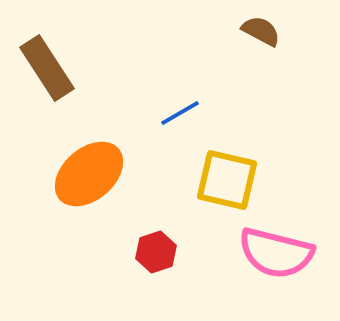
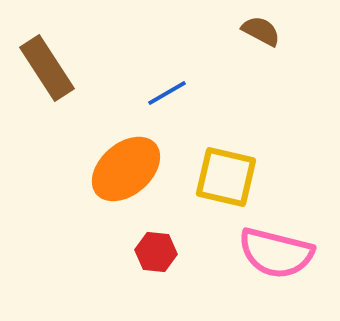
blue line: moved 13 px left, 20 px up
orange ellipse: moved 37 px right, 5 px up
yellow square: moved 1 px left, 3 px up
red hexagon: rotated 24 degrees clockwise
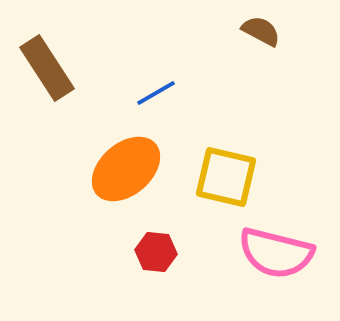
blue line: moved 11 px left
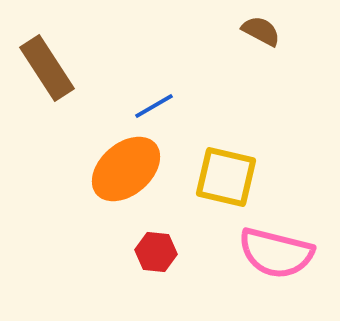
blue line: moved 2 px left, 13 px down
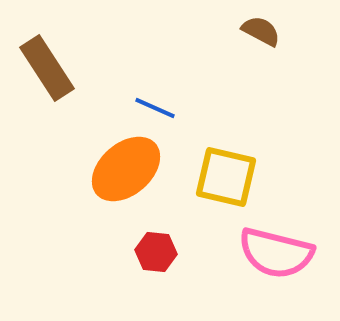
blue line: moved 1 px right, 2 px down; rotated 54 degrees clockwise
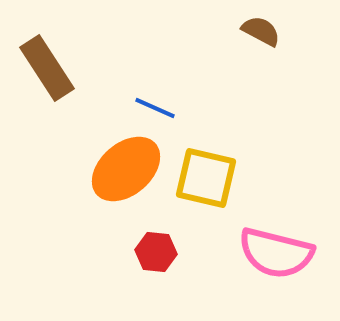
yellow square: moved 20 px left, 1 px down
